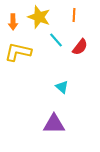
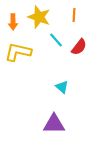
red semicircle: moved 1 px left
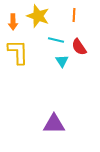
yellow star: moved 1 px left, 1 px up
cyan line: rotated 35 degrees counterclockwise
red semicircle: rotated 108 degrees clockwise
yellow L-shape: rotated 76 degrees clockwise
cyan triangle: moved 26 px up; rotated 16 degrees clockwise
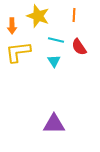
orange arrow: moved 1 px left, 4 px down
yellow L-shape: rotated 96 degrees counterclockwise
cyan triangle: moved 8 px left
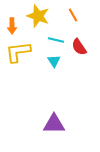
orange line: moved 1 px left; rotated 32 degrees counterclockwise
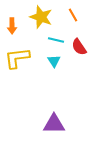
yellow star: moved 3 px right, 1 px down
yellow L-shape: moved 1 px left, 6 px down
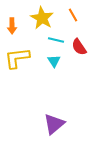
yellow star: moved 1 px right, 1 px down; rotated 10 degrees clockwise
purple triangle: rotated 40 degrees counterclockwise
